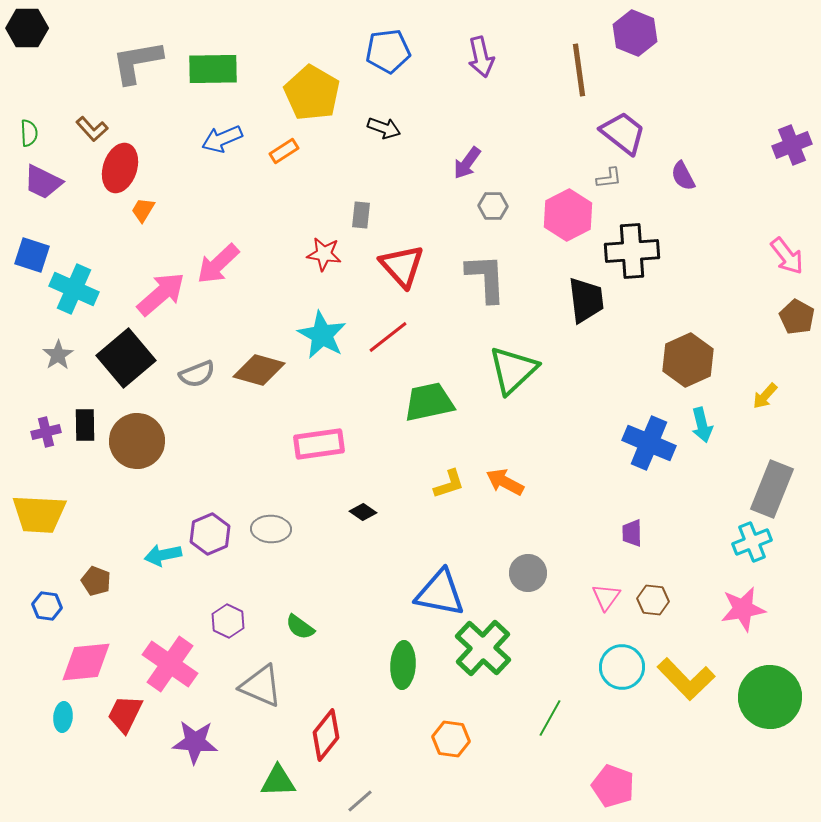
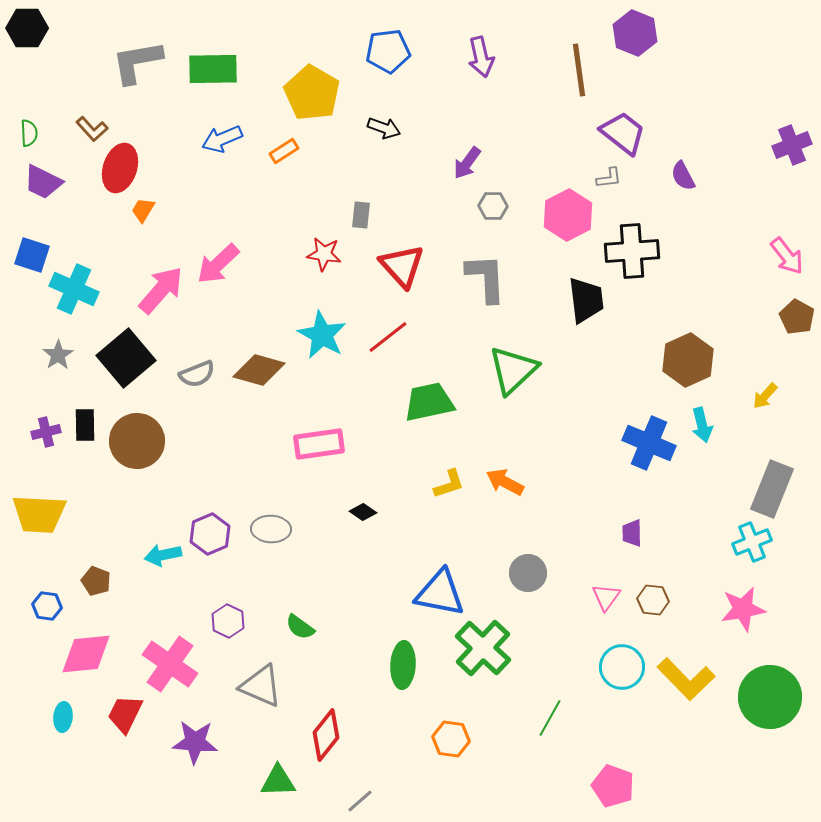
pink arrow at (161, 294): moved 4 px up; rotated 8 degrees counterclockwise
pink diamond at (86, 662): moved 8 px up
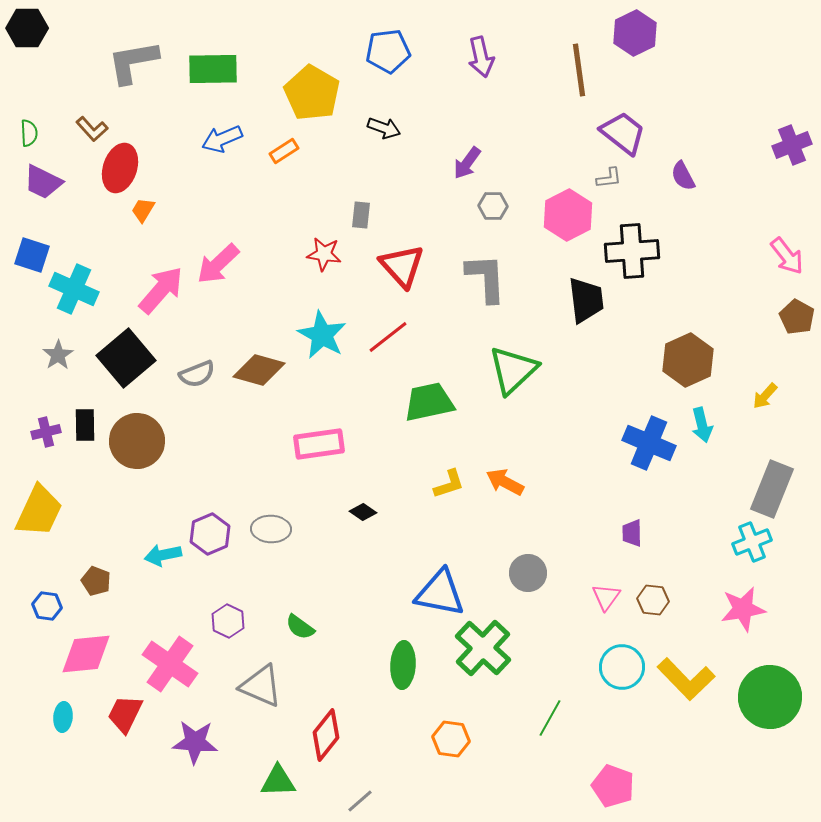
purple hexagon at (635, 33): rotated 12 degrees clockwise
gray L-shape at (137, 62): moved 4 px left
yellow trapezoid at (39, 514): moved 3 px up; rotated 68 degrees counterclockwise
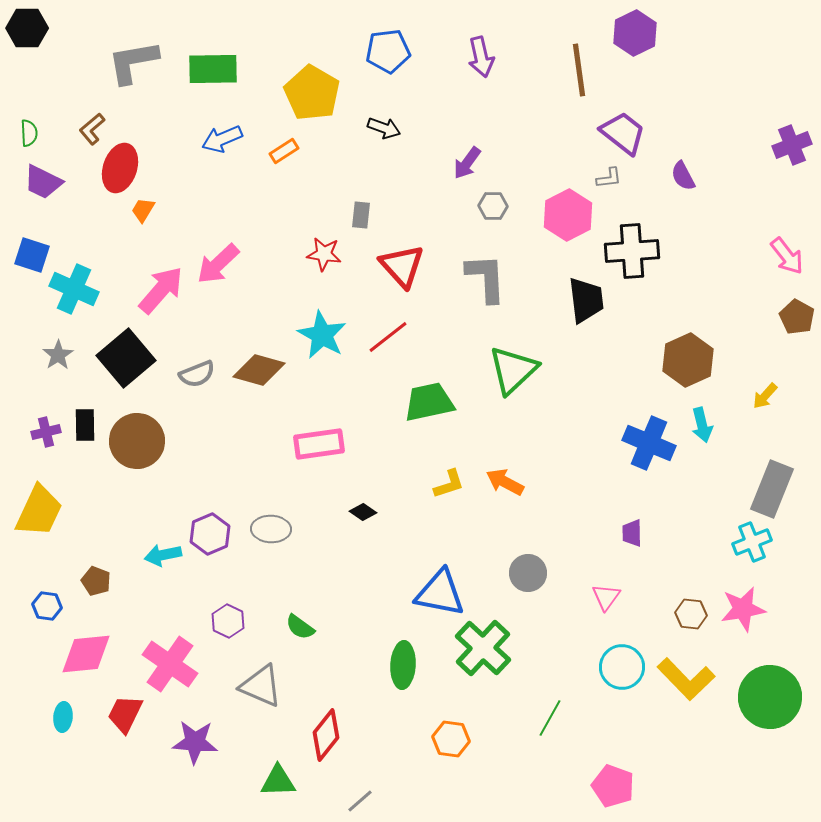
brown L-shape at (92, 129): rotated 92 degrees clockwise
brown hexagon at (653, 600): moved 38 px right, 14 px down
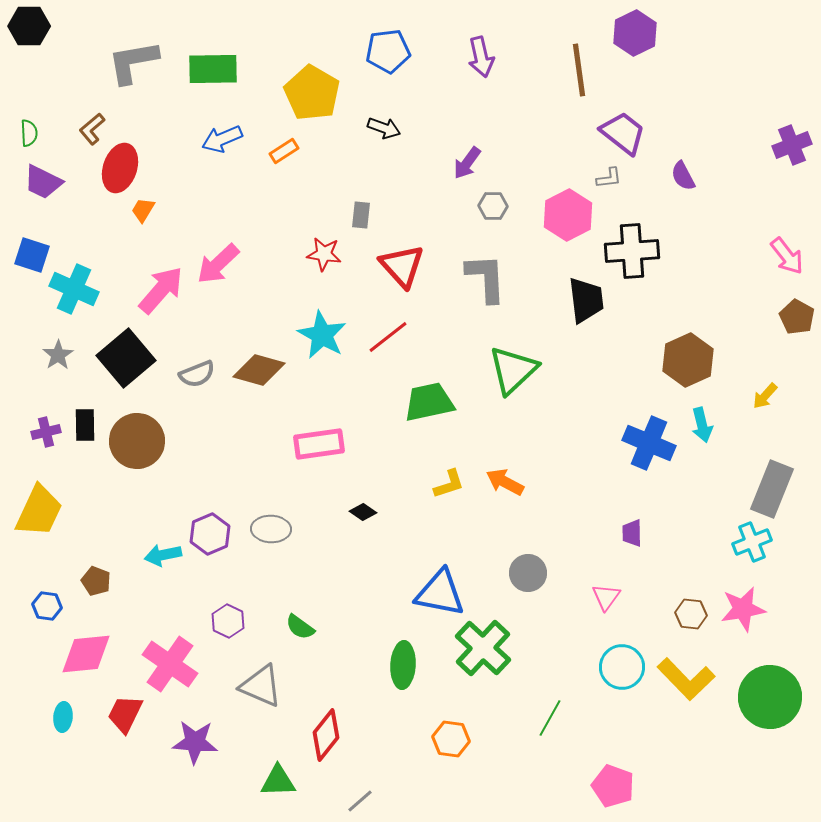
black hexagon at (27, 28): moved 2 px right, 2 px up
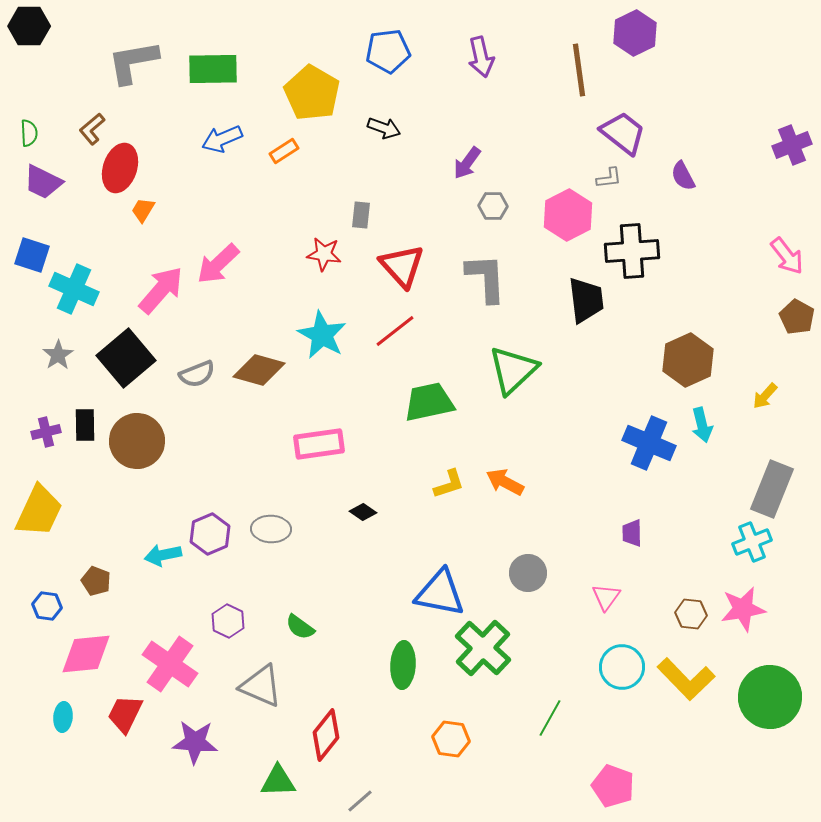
red line at (388, 337): moved 7 px right, 6 px up
